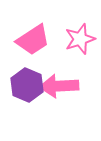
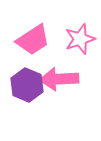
pink arrow: moved 7 px up
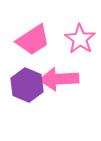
pink star: rotated 20 degrees counterclockwise
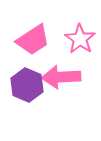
pink arrow: moved 2 px right, 2 px up
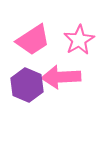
pink star: moved 1 px left, 1 px down; rotated 8 degrees clockwise
